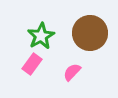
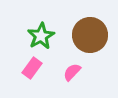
brown circle: moved 2 px down
pink rectangle: moved 4 px down
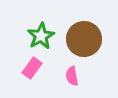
brown circle: moved 6 px left, 4 px down
pink semicircle: moved 4 px down; rotated 54 degrees counterclockwise
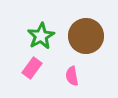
brown circle: moved 2 px right, 3 px up
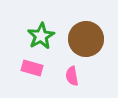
brown circle: moved 3 px down
pink rectangle: rotated 70 degrees clockwise
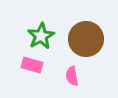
pink rectangle: moved 3 px up
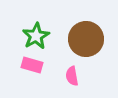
green star: moved 5 px left
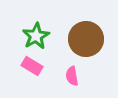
pink rectangle: moved 1 px down; rotated 15 degrees clockwise
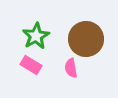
pink rectangle: moved 1 px left, 1 px up
pink semicircle: moved 1 px left, 8 px up
